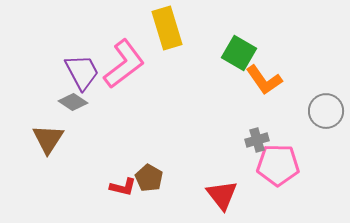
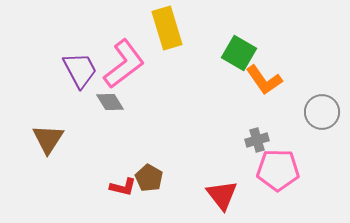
purple trapezoid: moved 2 px left, 2 px up
gray diamond: moved 37 px right; rotated 24 degrees clockwise
gray circle: moved 4 px left, 1 px down
pink pentagon: moved 5 px down
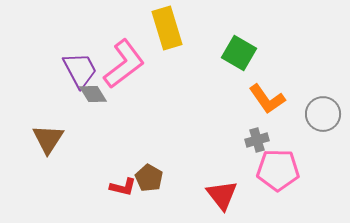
orange L-shape: moved 3 px right, 19 px down
gray diamond: moved 17 px left, 8 px up
gray circle: moved 1 px right, 2 px down
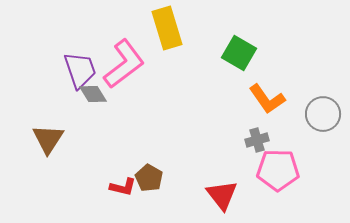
purple trapezoid: rotated 9 degrees clockwise
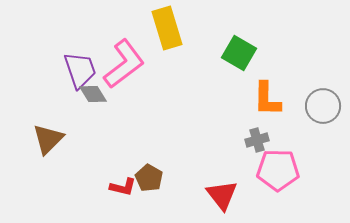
orange L-shape: rotated 36 degrees clockwise
gray circle: moved 8 px up
brown triangle: rotated 12 degrees clockwise
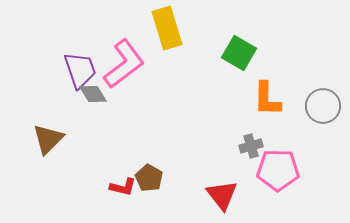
gray cross: moved 6 px left, 6 px down
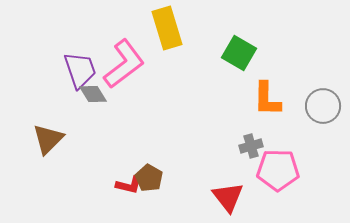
red L-shape: moved 6 px right, 2 px up
red triangle: moved 6 px right, 2 px down
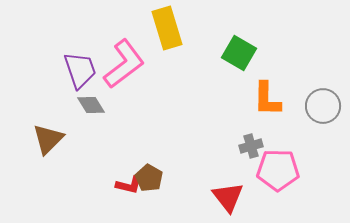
gray diamond: moved 2 px left, 11 px down
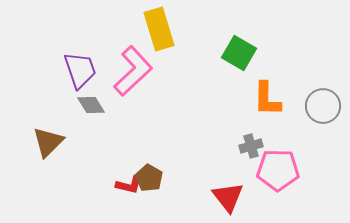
yellow rectangle: moved 8 px left, 1 px down
pink L-shape: moved 9 px right, 7 px down; rotated 6 degrees counterclockwise
brown triangle: moved 3 px down
